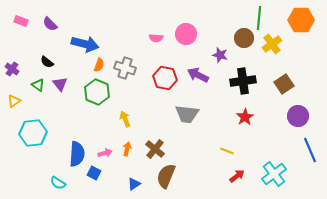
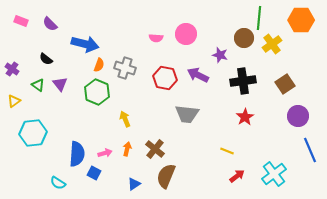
black semicircle: moved 1 px left, 3 px up
brown square: moved 1 px right
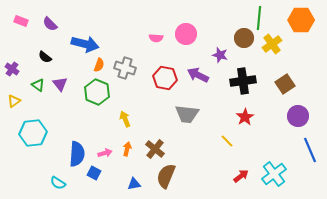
black semicircle: moved 1 px left, 2 px up
yellow line: moved 10 px up; rotated 24 degrees clockwise
red arrow: moved 4 px right
blue triangle: rotated 24 degrees clockwise
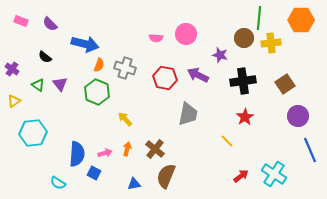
yellow cross: moved 1 px left, 1 px up; rotated 30 degrees clockwise
gray trapezoid: moved 1 px right; rotated 85 degrees counterclockwise
yellow arrow: rotated 21 degrees counterclockwise
cyan cross: rotated 20 degrees counterclockwise
